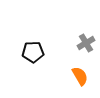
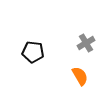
black pentagon: rotated 10 degrees clockwise
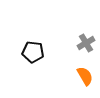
orange semicircle: moved 5 px right
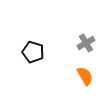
black pentagon: rotated 10 degrees clockwise
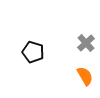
gray cross: rotated 12 degrees counterclockwise
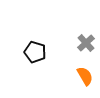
black pentagon: moved 2 px right
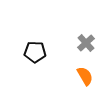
black pentagon: rotated 15 degrees counterclockwise
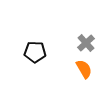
orange semicircle: moved 1 px left, 7 px up
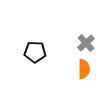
orange semicircle: rotated 30 degrees clockwise
